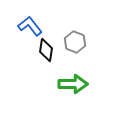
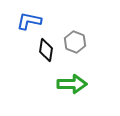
blue L-shape: moved 1 px left, 5 px up; rotated 40 degrees counterclockwise
green arrow: moved 1 px left
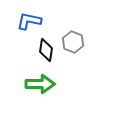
gray hexagon: moved 2 px left
green arrow: moved 32 px left
